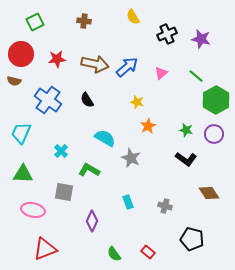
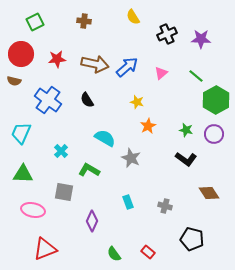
purple star: rotated 12 degrees counterclockwise
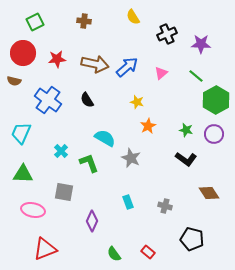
purple star: moved 5 px down
red circle: moved 2 px right, 1 px up
green L-shape: moved 7 px up; rotated 40 degrees clockwise
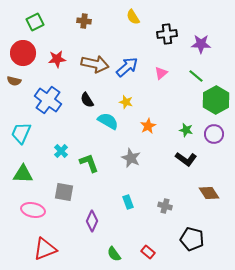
black cross: rotated 18 degrees clockwise
yellow star: moved 11 px left
cyan semicircle: moved 3 px right, 17 px up
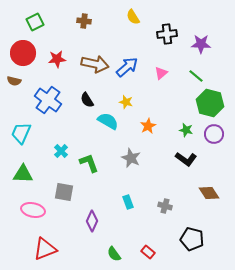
green hexagon: moved 6 px left, 3 px down; rotated 16 degrees counterclockwise
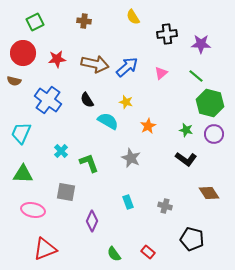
gray square: moved 2 px right
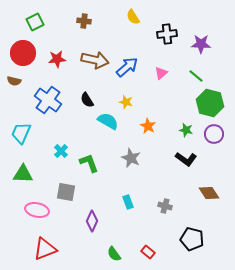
brown arrow: moved 4 px up
orange star: rotated 14 degrees counterclockwise
pink ellipse: moved 4 px right
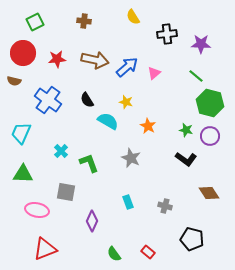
pink triangle: moved 7 px left
purple circle: moved 4 px left, 2 px down
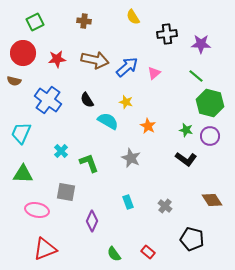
brown diamond: moved 3 px right, 7 px down
gray cross: rotated 24 degrees clockwise
